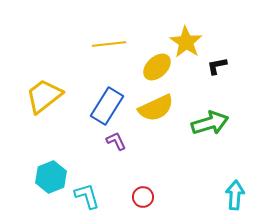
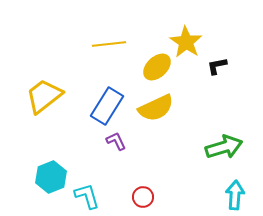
green arrow: moved 14 px right, 24 px down
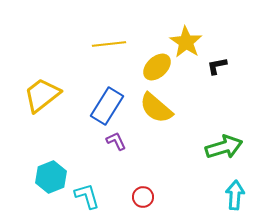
yellow trapezoid: moved 2 px left, 1 px up
yellow semicircle: rotated 66 degrees clockwise
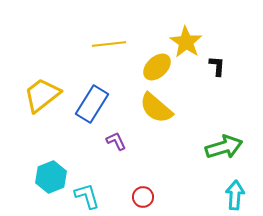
black L-shape: rotated 105 degrees clockwise
blue rectangle: moved 15 px left, 2 px up
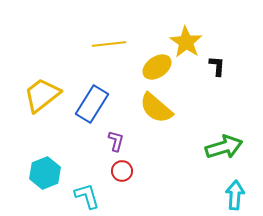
yellow ellipse: rotated 8 degrees clockwise
purple L-shape: rotated 40 degrees clockwise
cyan hexagon: moved 6 px left, 4 px up
red circle: moved 21 px left, 26 px up
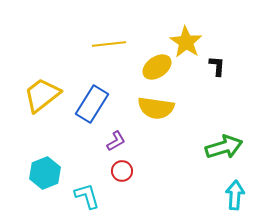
yellow semicircle: rotated 33 degrees counterclockwise
purple L-shape: rotated 45 degrees clockwise
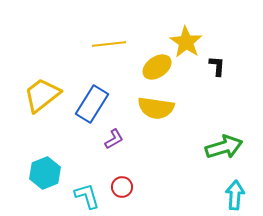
purple L-shape: moved 2 px left, 2 px up
red circle: moved 16 px down
